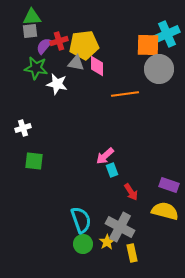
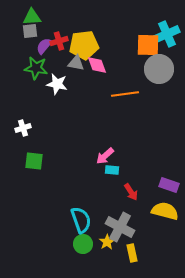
pink diamond: moved 1 px up; rotated 20 degrees counterclockwise
cyan rectangle: rotated 64 degrees counterclockwise
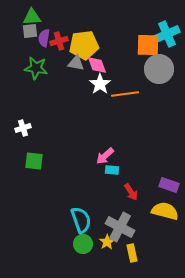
purple semicircle: moved 8 px up; rotated 30 degrees counterclockwise
white star: moved 43 px right; rotated 25 degrees clockwise
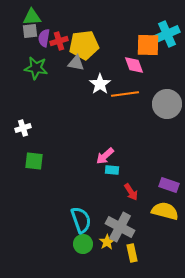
pink diamond: moved 37 px right
gray circle: moved 8 px right, 35 px down
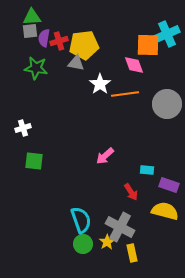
cyan rectangle: moved 35 px right
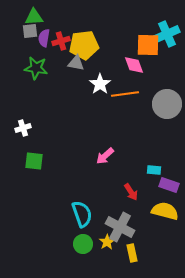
green triangle: moved 2 px right
red cross: moved 2 px right
cyan rectangle: moved 7 px right
cyan semicircle: moved 1 px right, 6 px up
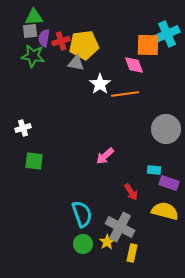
green star: moved 3 px left, 12 px up
gray circle: moved 1 px left, 25 px down
purple rectangle: moved 2 px up
yellow rectangle: rotated 24 degrees clockwise
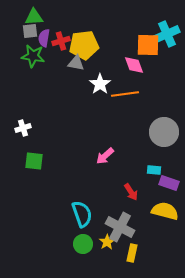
gray circle: moved 2 px left, 3 px down
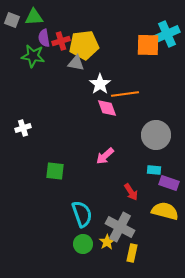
gray square: moved 18 px left, 11 px up; rotated 28 degrees clockwise
purple semicircle: rotated 18 degrees counterclockwise
pink diamond: moved 27 px left, 43 px down
gray circle: moved 8 px left, 3 px down
green square: moved 21 px right, 10 px down
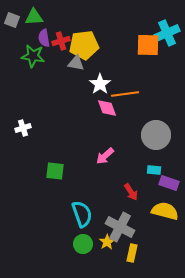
cyan cross: moved 1 px up
